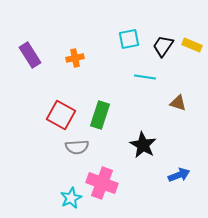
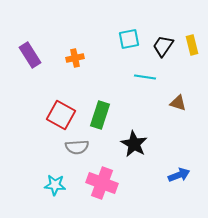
yellow rectangle: rotated 54 degrees clockwise
black star: moved 9 px left, 1 px up
cyan star: moved 16 px left, 13 px up; rotated 30 degrees clockwise
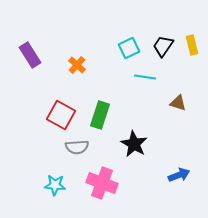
cyan square: moved 9 px down; rotated 15 degrees counterclockwise
orange cross: moved 2 px right, 7 px down; rotated 36 degrees counterclockwise
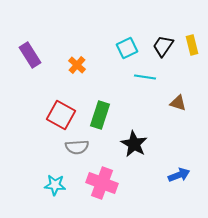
cyan square: moved 2 px left
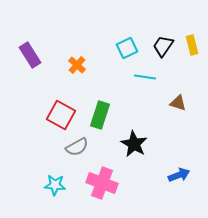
gray semicircle: rotated 25 degrees counterclockwise
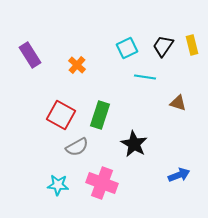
cyan star: moved 3 px right
